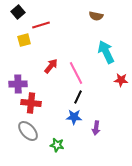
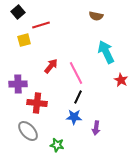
red star: rotated 24 degrees clockwise
red cross: moved 6 px right
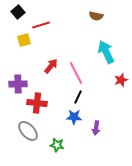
red star: rotated 24 degrees clockwise
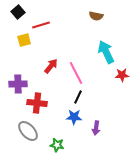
red star: moved 1 px right, 5 px up; rotated 16 degrees clockwise
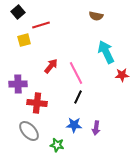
blue star: moved 8 px down
gray ellipse: moved 1 px right
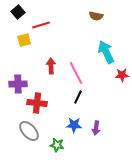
red arrow: rotated 42 degrees counterclockwise
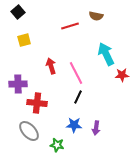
red line: moved 29 px right, 1 px down
cyan arrow: moved 2 px down
red arrow: rotated 14 degrees counterclockwise
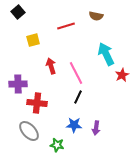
red line: moved 4 px left
yellow square: moved 9 px right
red star: rotated 24 degrees counterclockwise
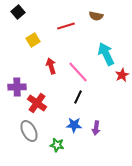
yellow square: rotated 16 degrees counterclockwise
pink line: moved 2 px right, 1 px up; rotated 15 degrees counterclockwise
purple cross: moved 1 px left, 3 px down
red cross: rotated 30 degrees clockwise
gray ellipse: rotated 15 degrees clockwise
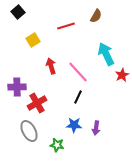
brown semicircle: rotated 72 degrees counterclockwise
red cross: rotated 24 degrees clockwise
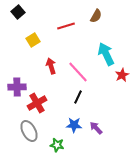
purple arrow: rotated 128 degrees clockwise
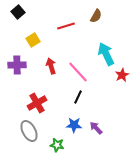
purple cross: moved 22 px up
